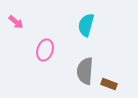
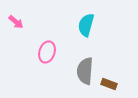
pink ellipse: moved 2 px right, 2 px down
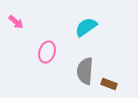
cyan semicircle: moved 2 px down; rotated 40 degrees clockwise
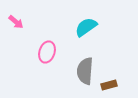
brown rectangle: moved 1 px down; rotated 35 degrees counterclockwise
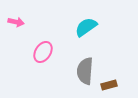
pink arrow: rotated 28 degrees counterclockwise
pink ellipse: moved 4 px left; rotated 15 degrees clockwise
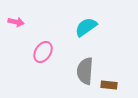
brown rectangle: rotated 21 degrees clockwise
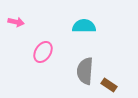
cyan semicircle: moved 2 px left, 1 px up; rotated 35 degrees clockwise
brown rectangle: rotated 28 degrees clockwise
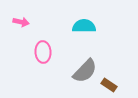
pink arrow: moved 5 px right
pink ellipse: rotated 35 degrees counterclockwise
gray semicircle: rotated 140 degrees counterclockwise
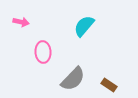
cyan semicircle: rotated 50 degrees counterclockwise
gray semicircle: moved 12 px left, 8 px down
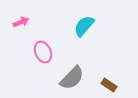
pink arrow: rotated 35 degrees counterclockwise
pink ellipse: rotated 20 degrees counterclockwise
gray semicircle: moved 1 px left, 1 px up
